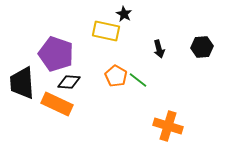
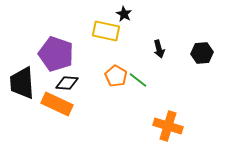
black hexagon: moved 6 px down
black diamond: moved 2 px left, 1 px down
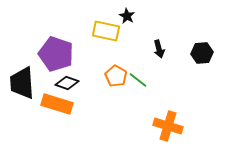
black star: moved 3 px right, 2 px down
black diamond: rotated 15 degrees clockwise
orange rectangle: rotated 8 degrees counterclockwise
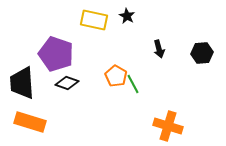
yellow rectangle: moved 12 px left, 11 px up
green line: moved 5 px left, 4 px down; rotated 24 degrees clockwise
orange rectangle: moved 27 px left, 18 px down
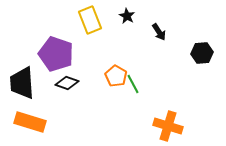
yellow rectangle: moved 4 px left; rotated 56 degrees clockwise
black arrow: moved 17 px up; rotated 18 degrees counterclockwise
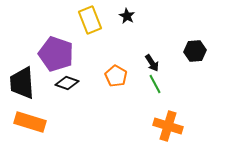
black arrow: moved 7 px left, 31 px down
black hexagon: moved 7 px left, 2 px up
green line: moved 22 px right
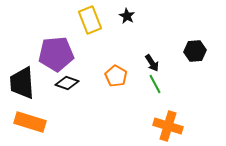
purple pentagon: rotated 24 degrees counterclockwise
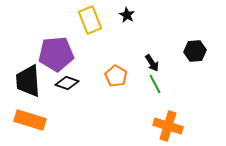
black star: moved 1 px up
black trapezoid: moved 6 px right, 2 px up
orange rectangle: moved 2 px up
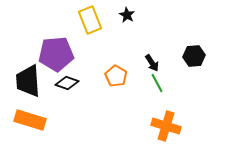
black hexagon: moved 1 px left, 5 px down
green line: moved 2 px right, 1 px up
orange cross: moved 2 px left
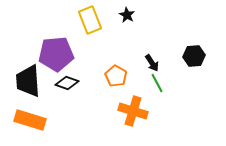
orange cross: moved 33 px left, 15 px up
